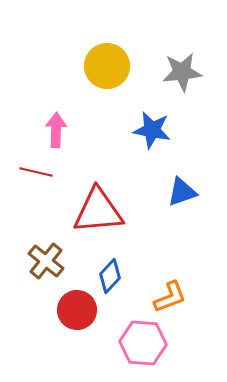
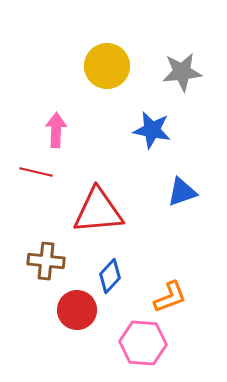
brown cross: rotated 33 degrees counterclockwise
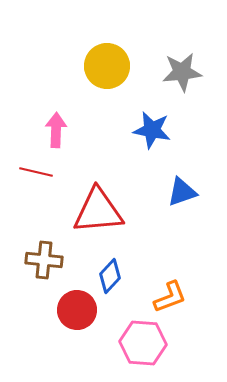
brown cross: moved 2 px left, 1 px up
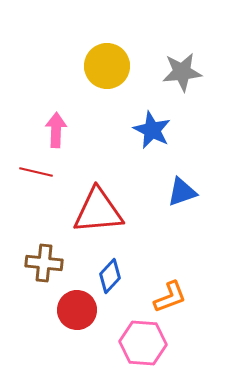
blue star: rotated 15 degrees clockwise
brown cross: moved 3 px down
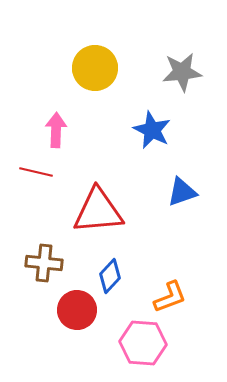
yellow circle: moved 12 px left, 2 px down
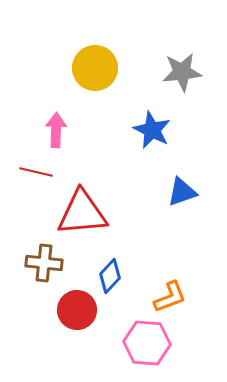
red triangle: moved 16 px left, 2 px down
pink hexagon: moved 4 px right
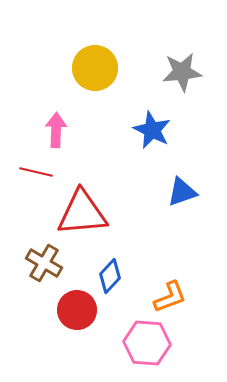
brown cross: rotated 24 degrees clockwise
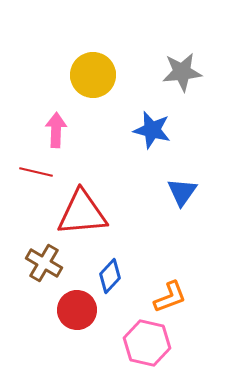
yellow circle: moved 2 px left, 7 px down
blue star: rotated 12 degrees counterclockwise
blue triangle: rotated 36 degrees counterclockwise
pink hexagon: rotated 9 degrees clockwise
